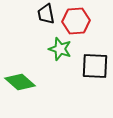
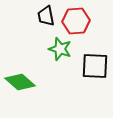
black trapezoid: moved 2 px down
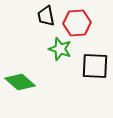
red hexagon: moved 1 px right, 2 px down
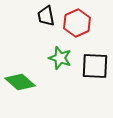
red hexagon: rotated 20 degrees counterclockwise
green star: moved 9 px down
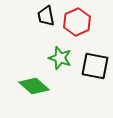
red hexagon: moved 1 px up
black square: rotated 8 degrees clockwise
green diamond: moved 14 px right, 4 px down
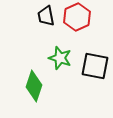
red hexagon: moved 5 px up
green diamond: rotated 68 degrees clockwise
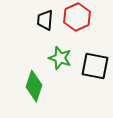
black trapezoid: moved 1 px left, 4 px down; rotated 15 degrees clockwise
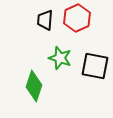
red hexagon: moved 1 px down
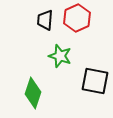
green star: moved 2 px up
black square: moved 15 px down
green diamond: moved 1 px left, 7 px down
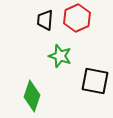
green diamond: moved 1 px left, 3 px down
